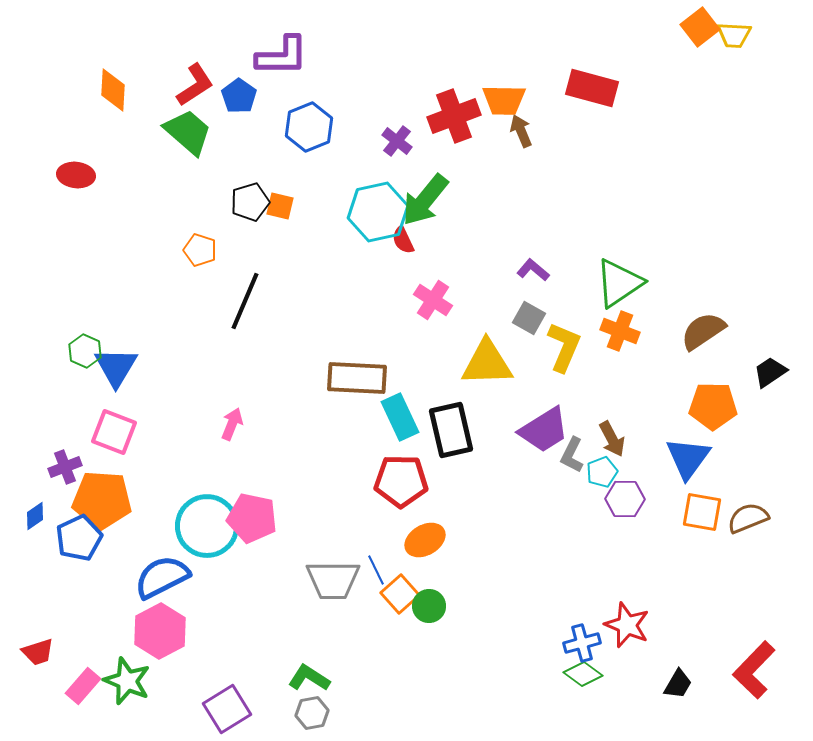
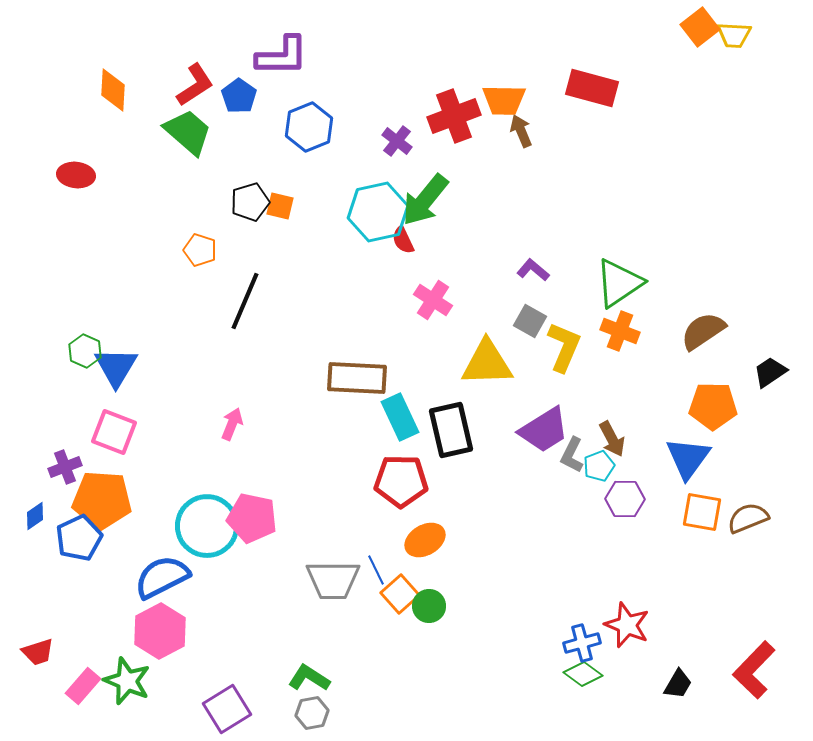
gray square at (529, 318): moved 1 px right, 3 px down
cyan pentagon at (602, 472): moved 3 px left, 6 px up
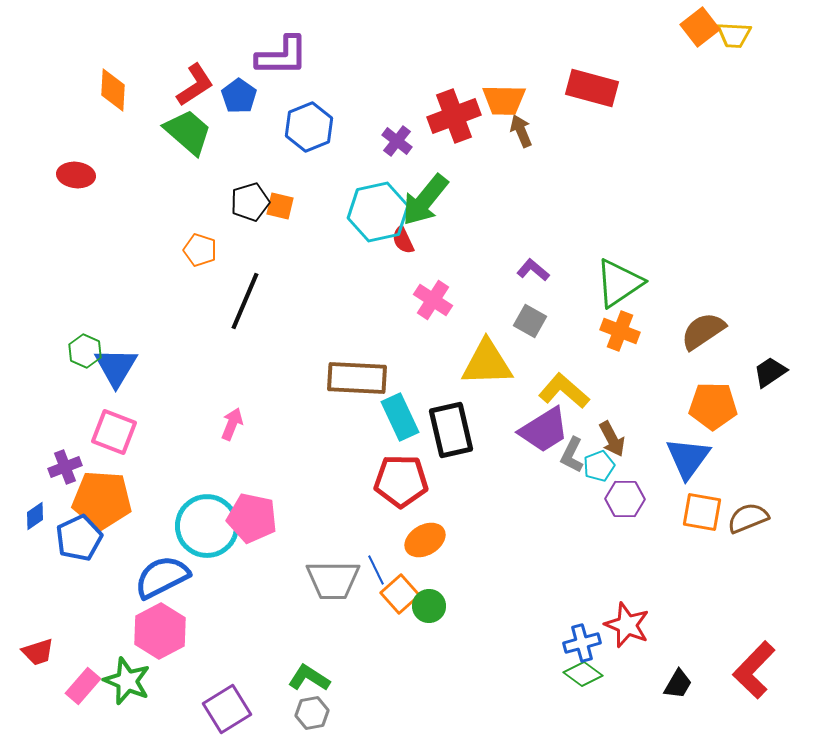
yellow L-shape at (564, 347): moved 44 px down; rotated 72 degrees counterclockwise
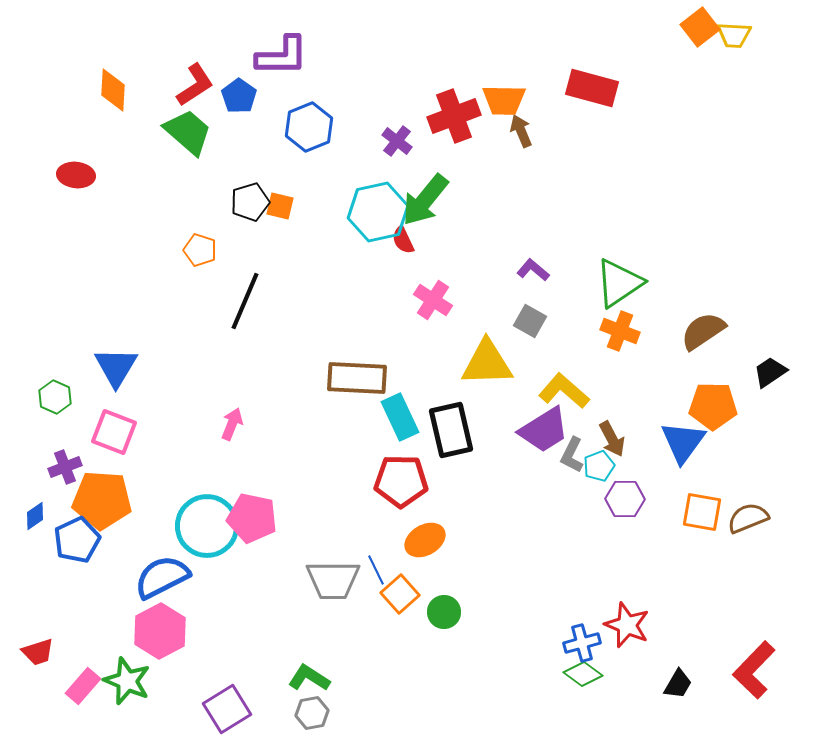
green hexagon at (85, 351): moved 30 px left, 46 px down
blue triangle at (688, 458): moved 5 px left, 16 px up
blue pentagon at (79, 538): moved 2 px left, 2 px down
green circle at (429, 606): moved 15 px right, 6 px down
